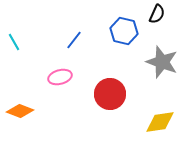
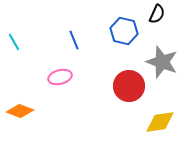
blue line: rotated 60 degrees counterclockwise
red circle: moved 19 px right, 8 px up
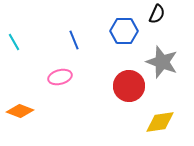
blue hexagon: rotated 12 degrees counterclockwise
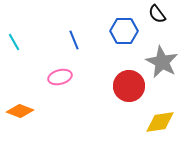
black semicircle: rotated 120 degrees clockwise
gray star: rotated 8 degrees clockwise
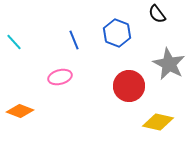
blue hexagon: moved 7 px left, 2 px down; rotated 20 degrees clockwise
cyan line: rotated 12 degrees counterclockwise
gray star: moved 7 px right, 2 px down
yellow diamond: moved 2 px left; rotated 20 degrees clockwise
